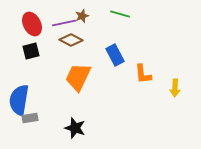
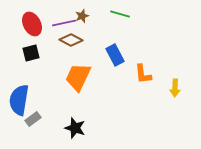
black square: moved 2 px down
gray rectangle: moved 3 px right, 1 px down; rotated 28 degrees counterclockwise
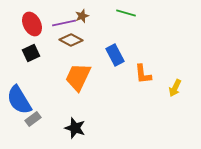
green line: moved 6 px right, 1 px up
black square: rotated 12 degrees counterclockwise
yellow arrow: rotated 24 degrees clockwise
blue semicircle: rotated 40 degrees counterclockwise
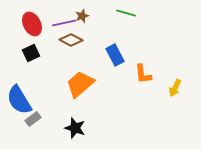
orange trapezoid: moved 2 px right, 7 px down; rotated 24 degrees clockwise
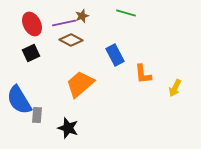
gray rectangle: moved 4 px right, 4 px up; rotated 49 degrees counterclockwise
black star: moved 7 px left
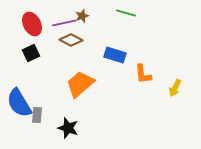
blue rectangle: rotated 45 degrees counterclockwise
blue semicircle: moved 3 px down
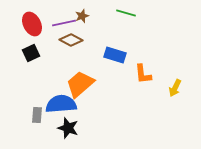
blue semicircle: moved 42 px right, 1 px down; rotated 116 degrees clockwise
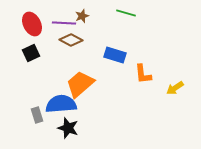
purple line: rotated 15 degrees clockwise
yellow arrow: rotated 30 degrees clockwise
gray rectangle: rotated 21 degrees counterclockwise
